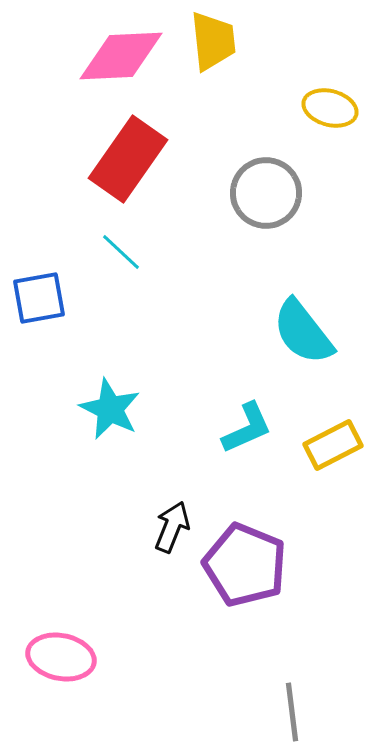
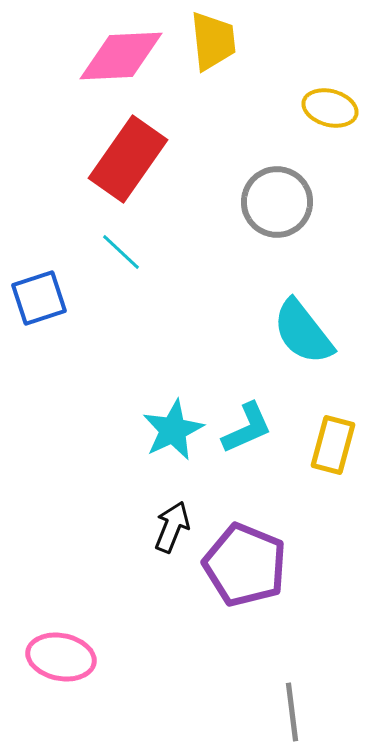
gray circle: moved 11 px right, 9 px down
blue square: rotated 8 degrees counterclockwise
cyan star: moved 63 px right, 21 px down; rotated 20 degrees clockwise
yellow rectangle: rotated 48 degrees counterclockwise
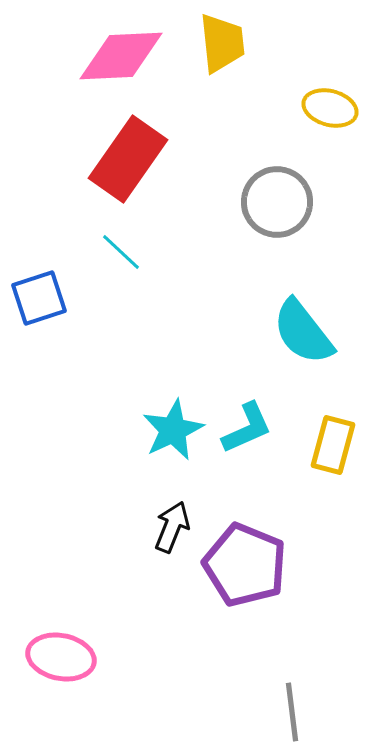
yellow trapezoid: moved 9 px right, 2 px down
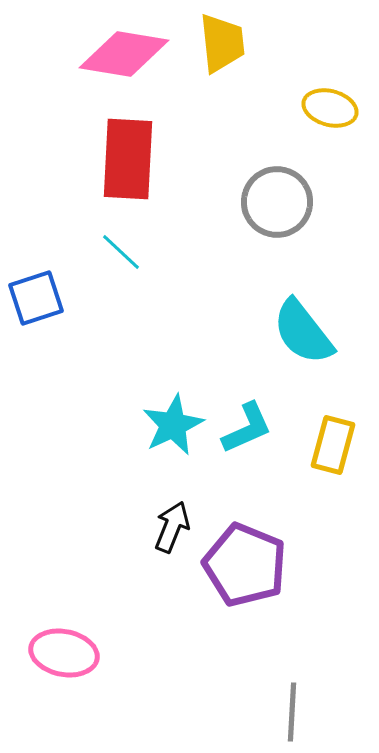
pink diamond: moved 3 px right, 2 px up; rotated 12 degrees clockwise
red rectangle: rotated 32 degrees counterclockwise
blue square: moved 3 px left
cyan star: moved 5 px up
pink ellipse: moved 3 px right, 4 px up
gray line: rotated 10 degrees clockwise
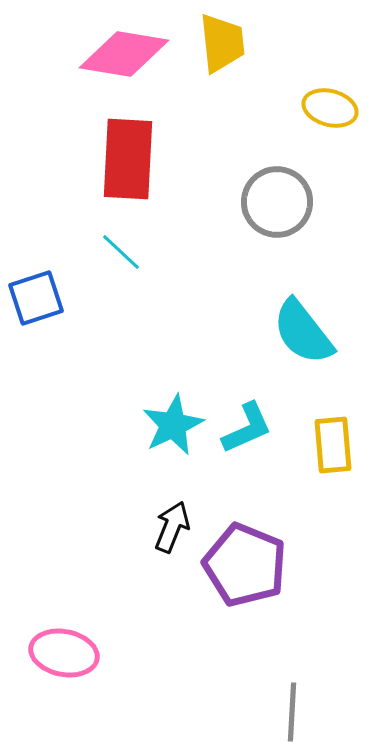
yellow rectangle: rotated 20 degrees counterclockwise
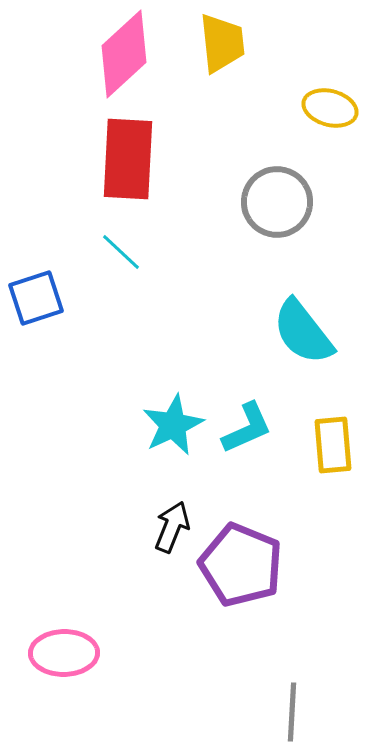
pink diamond: rotated 52 degrees counterclockwise
purple pentagon: moved 4 px left
pink ellipse: rotated 12 degrees counterclockwise
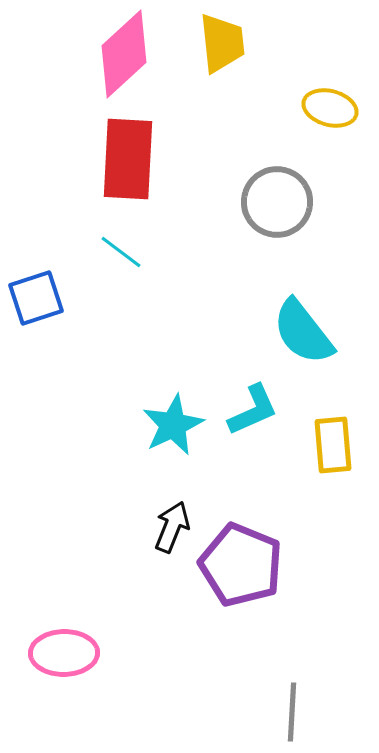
cyan line: rotated 6 degrees counterclockwise
cyan L-shape: moved 6 px right, 18 px up
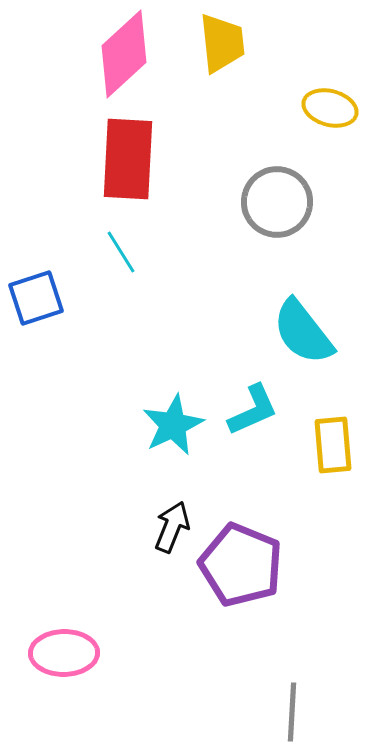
cyan line: rotated 21 degrees clockwise
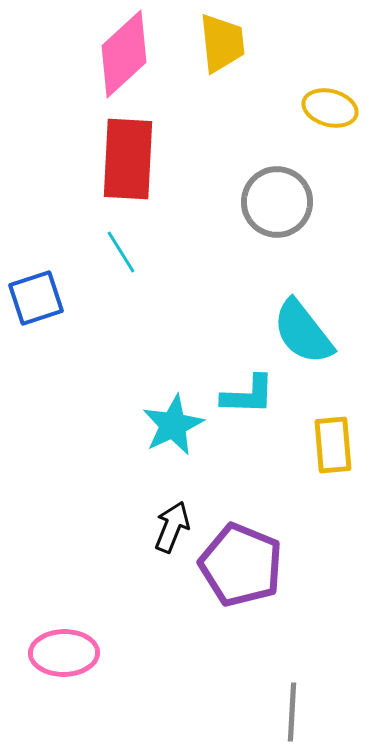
cyan L-shape: moved 5 px left, 15 px up; rotated 26 degrees clockwise
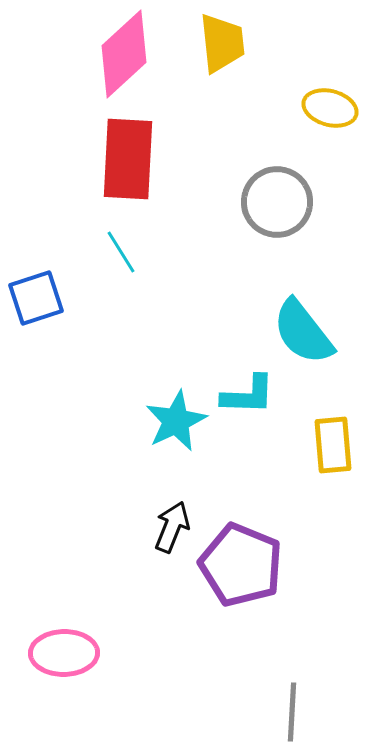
cyan star: moved 3 px right, 4 px up
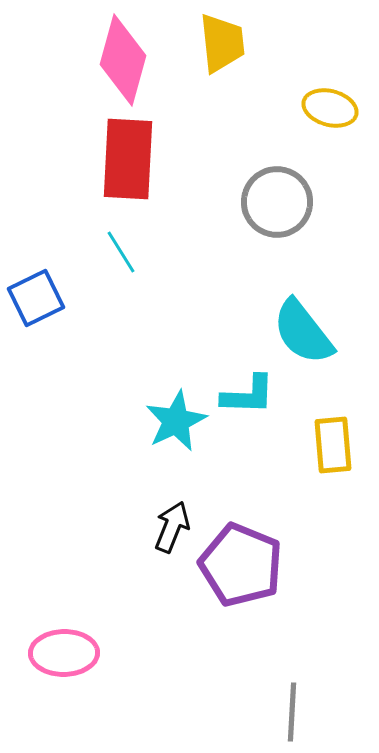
pink diamond: moved 1 px left, 6 px down; rotated 32 degrees counterclockwise
blue square: rotated 8 degrees counterclockwise
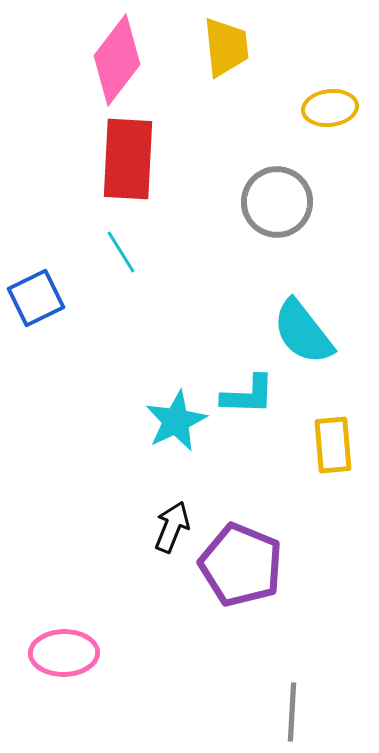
yellow trapezoid: moved 4 px right, 4 px down
pink diamond: moved 6 px left; rotated 22 degrees clockwise
yellow ellipse: rotated 22 degrees counterclockwise
